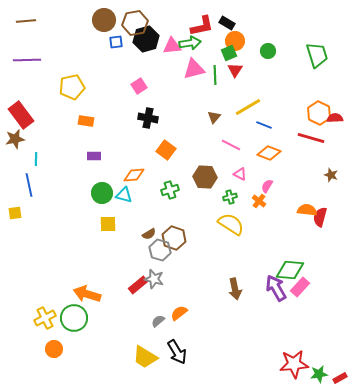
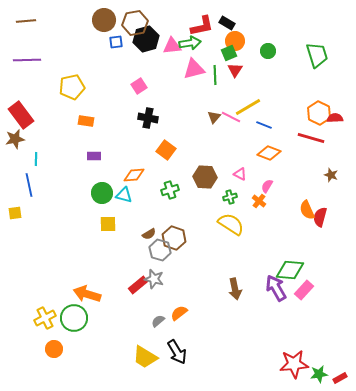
pink line at (231, 145): moved 28 px up
orange semicircle at (307, 210): rotated 120 degrees counterclockwise
pink rectangle at (300, 287): moved 4 px right, 3 px down
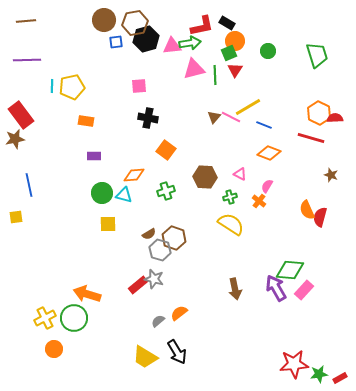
pink square at (139, 86): rotated 28 degrees clockwise
cyan line at (36, 159): moved 16 px right, 73 px up
green cross at (170, 190): moved 4 px left, 1 px down
yellow square at (15, 213): moved 1 px right, 4 px down
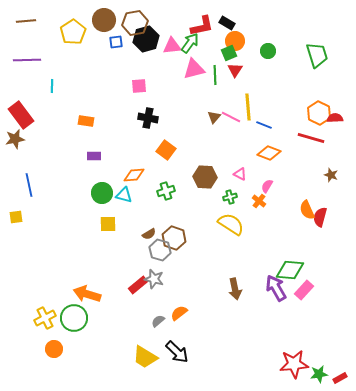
green arrow at (190, 43): rotated 45 degrees counterclockwise
yellow pentagon at (72, 87): moved 1 px right, 55 px up; rotated 20 degrees counterclockwise
yellow line at (248, 107): rotated 64 degrees counterclockwise
black arrow at (177, 352): rotated 15 degrees counterclockwise
